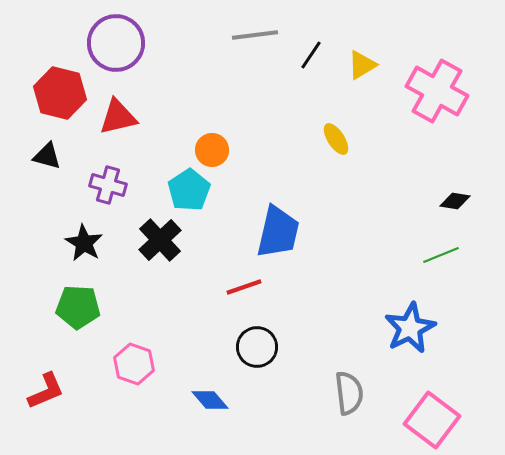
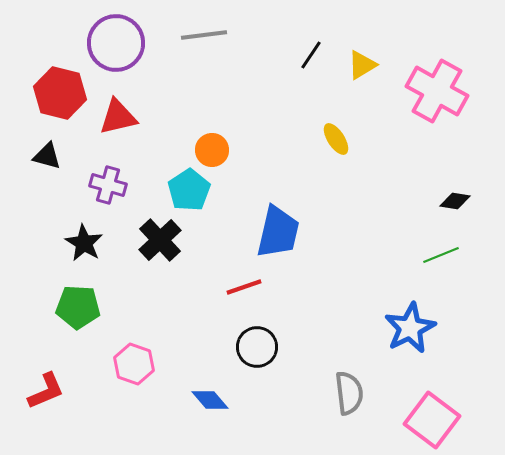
gray line: moved 51 px left
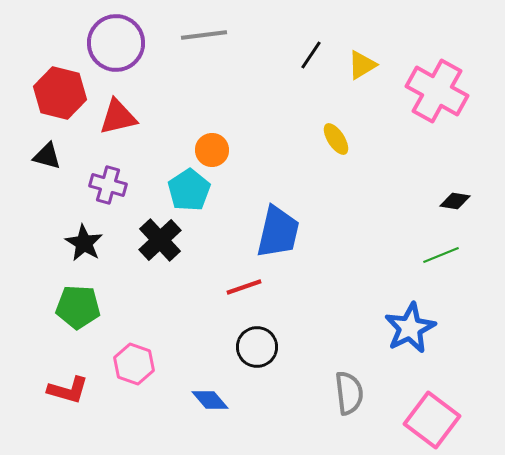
red L-shape: moved 22 px right, 1 px up; rotated 39 degrees clockwise
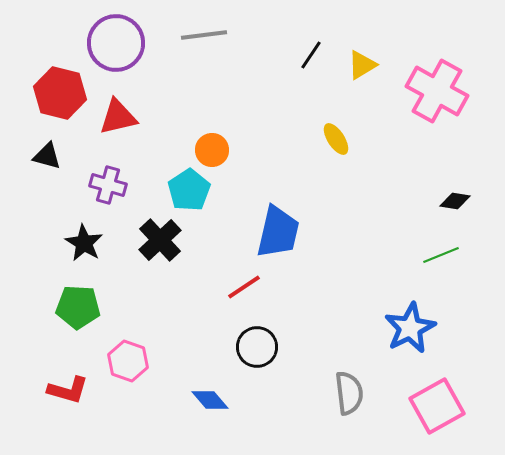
red line: rotated 15 degrees counterclockwise
pink hexagon: moved 6 px left, 3 px up
pink square: moved 5 px right, 14 px up; rotated 24 degrees clockwise
